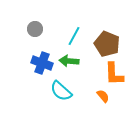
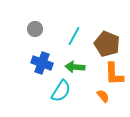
green arrow: moved 6 px right, 6 px down
cyan semicircle: rotated 100 degrees counterclockwise
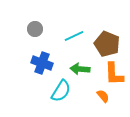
cyan line: rotated 36 degrees clockwise
green arrow: moved 5 px right, 2 px down
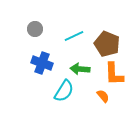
cyan semicircle: moved 3 px right
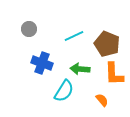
gray circle: moved 6 px left
orange semicircle: moved 1 px left, 4 px down
